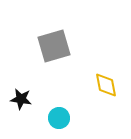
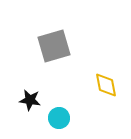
black star: moved 9 px right, 1 px down
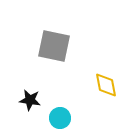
gray square: rotated 28 degrees clockwise
cyan circle: moved 1 px right
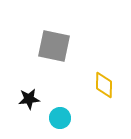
yellow diamond: moved 2 px left; rotated 12 degrees clockwise
black star: moved 1 px left, 1 px up; rotated 15 degrees counterclockwise
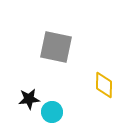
gray square: moved 2 px right, 1 px down
cyan circle: moved 8 px left, 6 px up
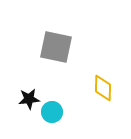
yellow diamond: moved 1 px left, 3 px down
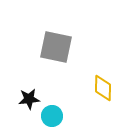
cyan circle: moved 4 px down
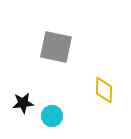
yellow diamond: moved 1 px right, 2 px down
black star: moved 6 px left, 4 px down
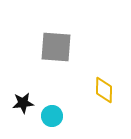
gray square: rotated 8 degrees counterclockwise
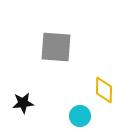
cyan circle: moved 28 px right
